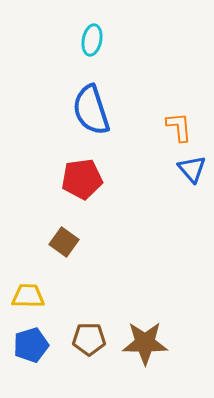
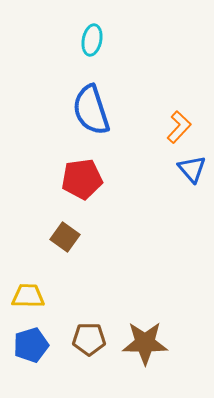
orange L-shape: rotated 48 degrees clockwise
brown square: moved 1 px right, 5 px up
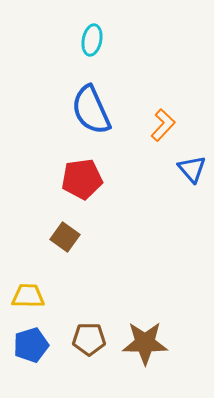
blue semicircle: rotated 6 degrees counterclockwise
orange L-shape: moved 16 px left, 2 px up
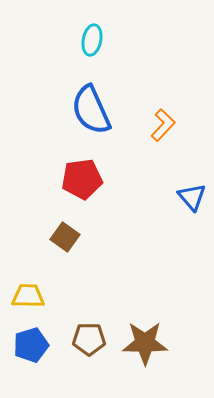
blue triangle: moved 28 px down
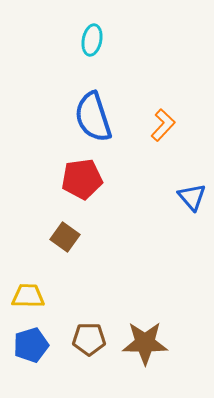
blue semicircle: moved 2 px right, 7 px down; rotated 6 degrees clockwise
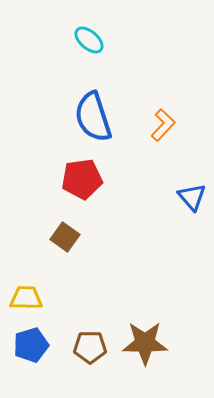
cyan ellipse: moved 3 px left; rotated 60 degrees counterclockwise
yellow trapezoid: moved 2 px left, 2 px down
brown pentagon: moved 1 px right, 8 px down
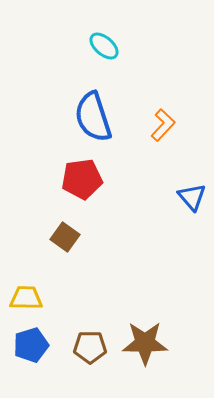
cyan ellipse: moved 15 px right, 6 px down
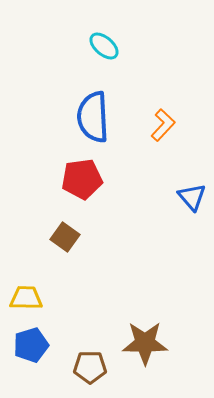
blue semicircle: rotated 15 degrees clockwise
brown pentagon: moved 20 px down
